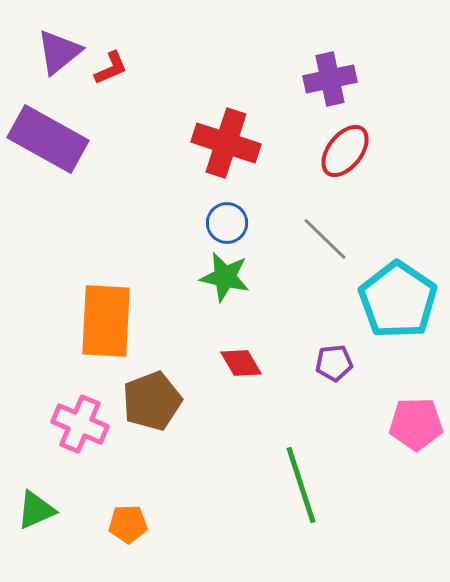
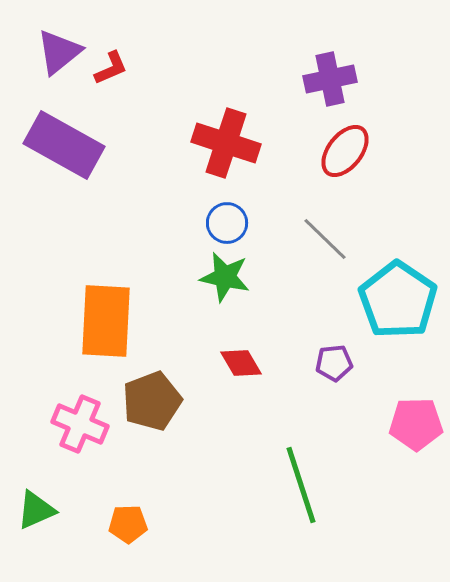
purple rectangle: moved 16 px right, 6 px down
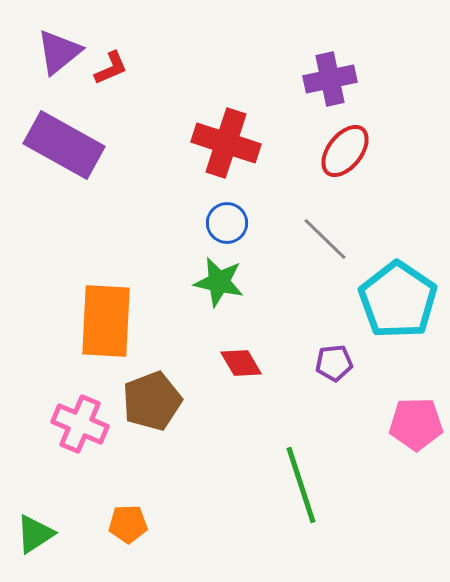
green star: moved 6 px left, 5 px down
green triangle: moved 1 px left, 24 px down; rotated 9 degrees counterclockwise
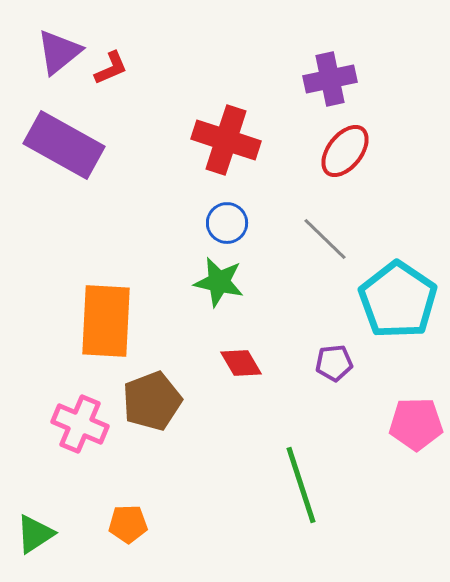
red cross: moved 3 px up
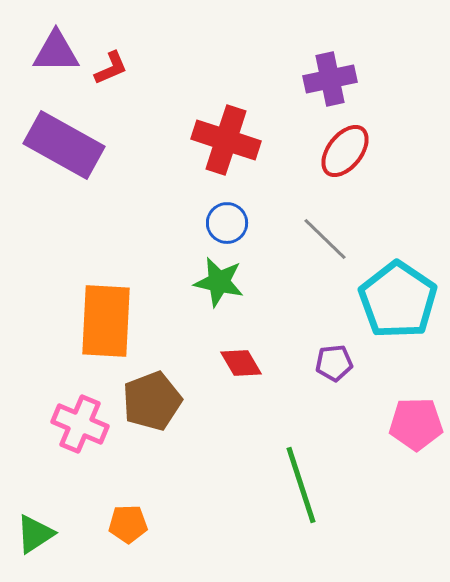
purple triangle: moved 3 px left; rotated 39 degrees clockwise
